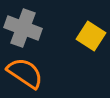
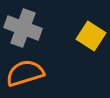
orange semicircle: rotated 51 degrees counterclockwise
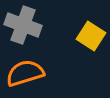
gray cross: moved 3 px up
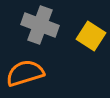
gray cross: moved 17 px right
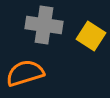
gray cross: moved 4 px right; rotated 12 degrees counterclockwise
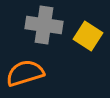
yellow square: moved 3 px left
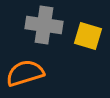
yellow square: rotated 16 degrees counterclockwise
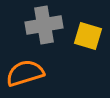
gray cross: rotated 18 degrees counterclockwise
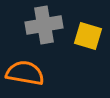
orange semicircle: rotated 27 degrees clockwise
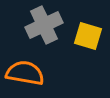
gray cross: rotated 15 degrees counterclockwise
